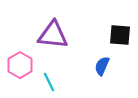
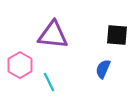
black square: moved 3 px left
blue semicircle: moved 1 px right, 3 px down
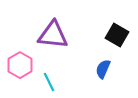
black square: rotated 25 degrees clockwise
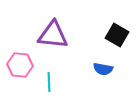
pink hexagon: rotated 25 degrees counterclockwise
blue semicircle: rotated 102 degrees counterclockwise
cyan line: rotated 24 degrees clockwise
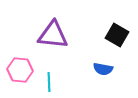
pink hexagon: moved 5 px down
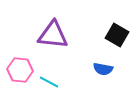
cyan line: rotated 60 degrees counterclockwise
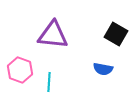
black square: moved 1 px left, 1 px up
pink hexagon: rotated 15 degrees clockwise
cyan line: rotated 66 degrees clockwise
